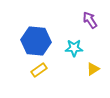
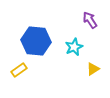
cyan star: moved 1 px up; rotated 24 degrees counterclockwise
yellow rectangle: moved 20 px left
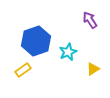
blue hexagon: rotated 24 degrees counterclockwise
cyan star: moved 6 px left, 5 px down
yellow rectangle: moved 4 px right
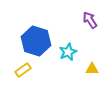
blue hexagon: rotated 24 degrees counterclockwise
yellow triangle: moved 1 px left; rotated 32 degrees clockwise
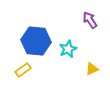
blue hexagon: rotated 12 degrees counterclockwise
cyan star: moved 3 px up
yellow triangle: rotated 24 degrees counterclockwise
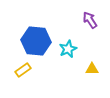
yellow triangle: rotated 24 degrees clockwise
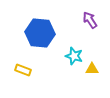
blue hexagon: moved 4 px right, 8 px up
cyan star: moved 6 px right, 7 px down; rotated 30 degrees counterclockwise
yellow rectangle: rotated 56 degrees clockwise
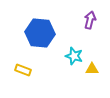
purple arrow: rotated 48 degrees clockwise
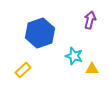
blue hexagon: rotated 24 degrees counterclockwise
yellow rectangle: rotated 63 degrees counterclockwise
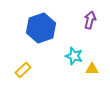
blue hexagon: moved 1 px right, 5 px up
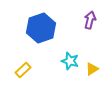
cyan star: moved 4 px left, 5 px down
yellow triangle: rotated 32 degrees counterclockwise
